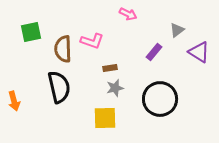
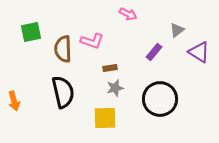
black semicircle: moved 4 px right, 5 px down
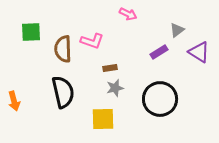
green square: rotated 10 degrees clockwise
purple rectangle: moved 5 px right; rotated 18 degrees clockwise
yellow square: moved 2 px left, 1 px down
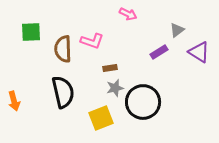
black circle: moved 17 px left, 3 px down
yellow square: moved 2 px left, 1 px up; rotated 20 degrees counterclockwise
